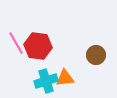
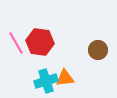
red hexagon: moved 2 px right, 4 px up
brown circle: moved 2 px right, 5 px up
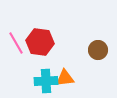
cyan cross: rotated 15 degrees clockwise
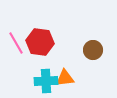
brown circle: moved 5 px left
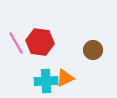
orange triangle: rotated 18 degrees counterclockwise
